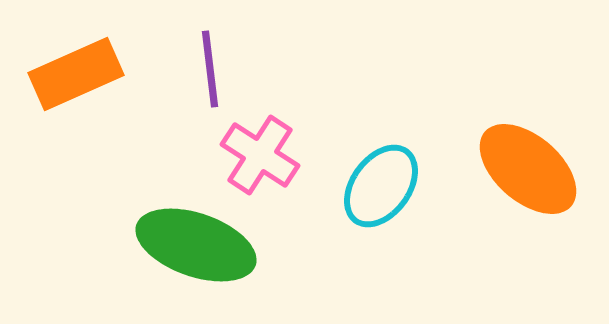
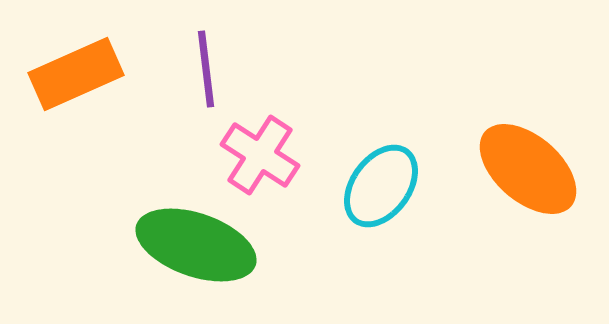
purple line: moved 4 px left
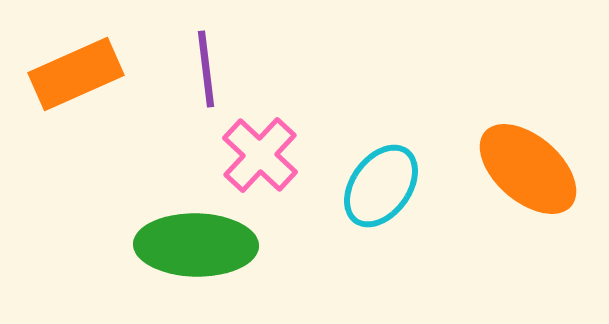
pink cross: rotated 10 degrees clockwise
green ellipse: rotated 18 degrees counterclockwise
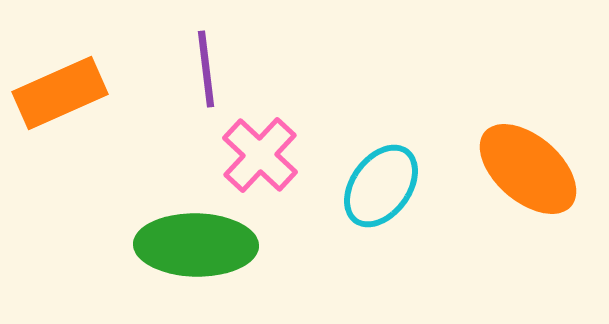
orange rectangle: moved 16 px left, 19 px down
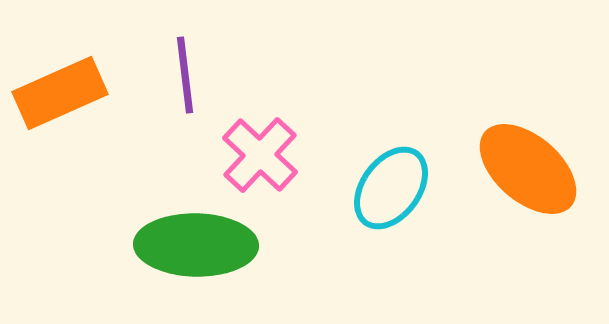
purple line: moved 21 px left, 6 px down
cyan ellipse: moved 10 px right, 2 px down
